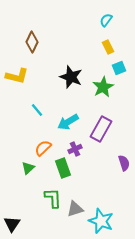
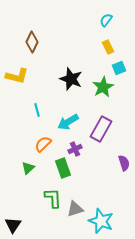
black star: moved 2 px down
cyan line: rotated 24 degrees clockwise
orange semicircle: moved 4 px up
black triangle: moved 1 px right, 1 px down
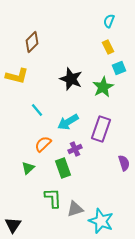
cyan semicircle: moved 3 px right, 1 px down; rotated 16 degrees counterclockwise
brown diamond: rotated 20 degrees clockwise
cyan line: rotated 24 degrees counterclockwise
purple rectangle: rotated 10 degrees counterclockwise
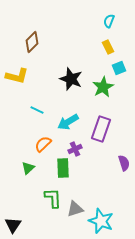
cyan line: rotated 24 degrees counterclockwise
green rectangle: rotated 18 degrees clockwise
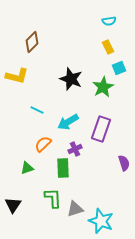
cyan semicircle: rotated 120 degrees counterclockwise
green triangle: moved 1 px left; rotated 24 degrees clockwise
black triangle: moved 20 px up
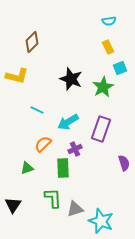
cyan square: moved 1 px right
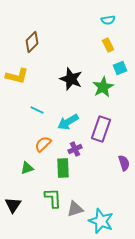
cyan semicircle: moved 1 px left, 1 px up
yellow rectangle: moved 2 px up
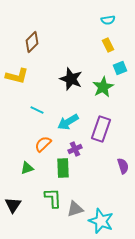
purple semicircle: moved 1 px left, 3 px down
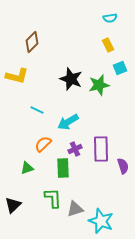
cyan semicircle: moved 2 px right, 2 px up
green star: moved 4 px left, 2 px up; rotated 15 degrees clockwise
purple rectangle: moved 20 px down; rotated 20 degrees counterclockwise
black triangle: rotated 12 degrees clockwise
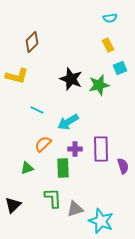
purple cross: rotated 24 degrees clockwise
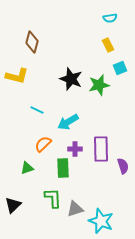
brown diamond: rotated 30 degrees counterclockwise
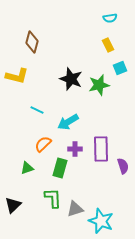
green rectangle: moved 3 px left; rotated 18 degrees clockwise
